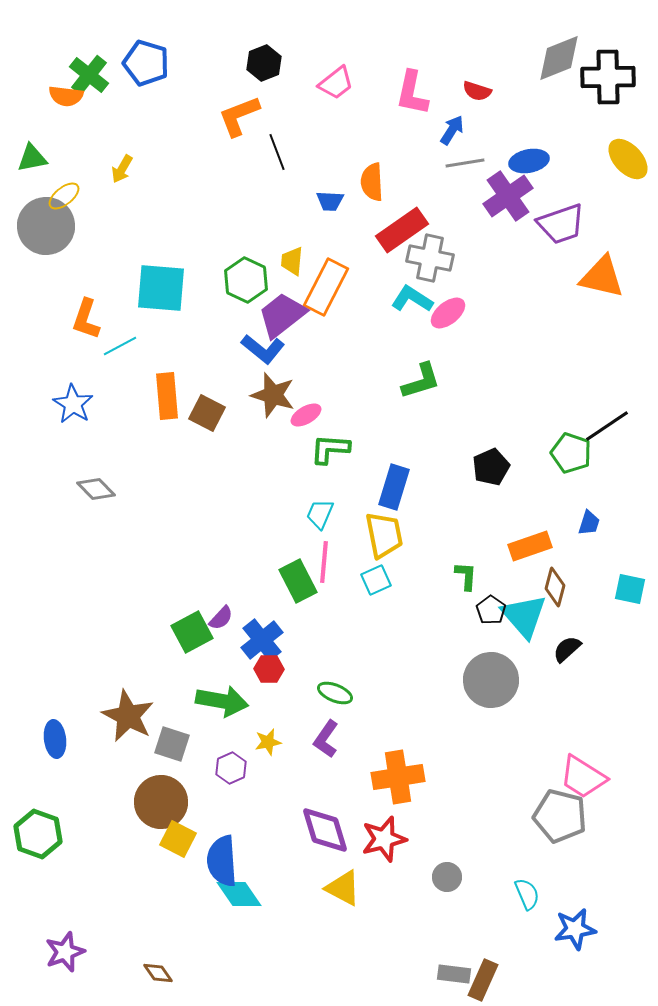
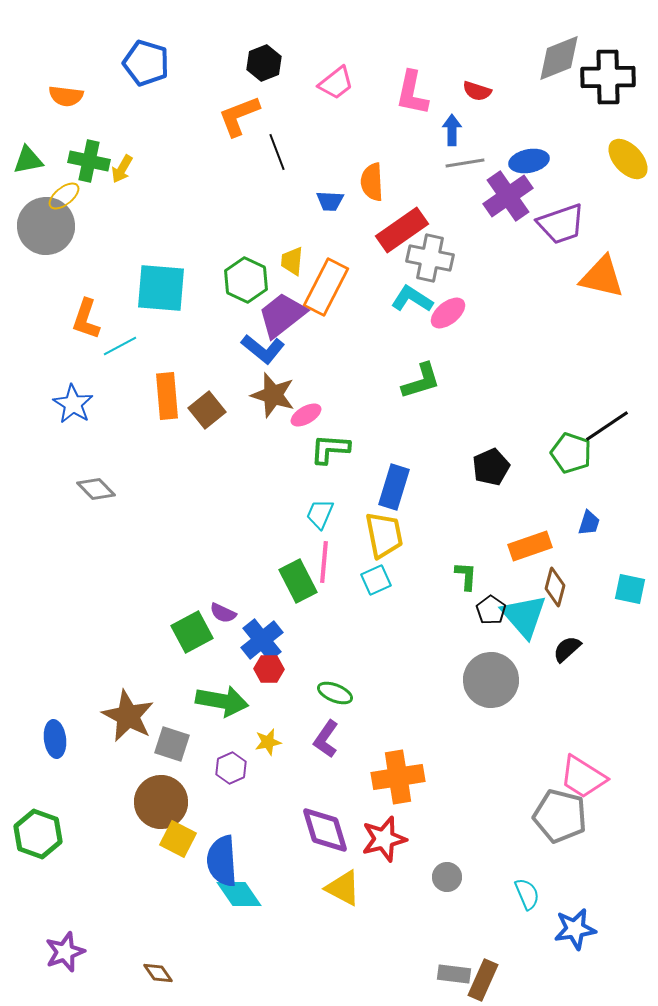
green cross at (89, 75): moved 86 px down; rotated 27 degrees counterclockwise
blue arrow at (452, 130): rotated 32 degrees counterclockwise
green triangle at (32, 158): moved 4 px left, 2 px down
brown square at (207, 413): moved 3 px up; rotated 24 degrees clockwise
purple semicircle at (221, 618): moved 2 px right, 5 px up; rotated 72 degrees clockwise
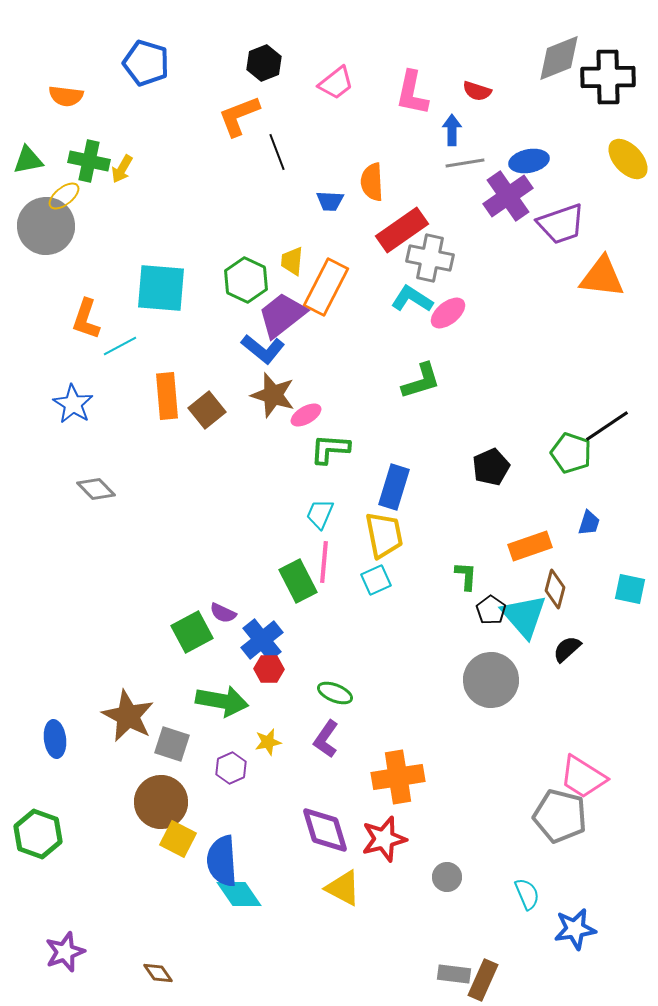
orange triangle at (602, 277): rotated 6 degrees counterclockwise
brown diamond at (555, 587): moved 2 px down
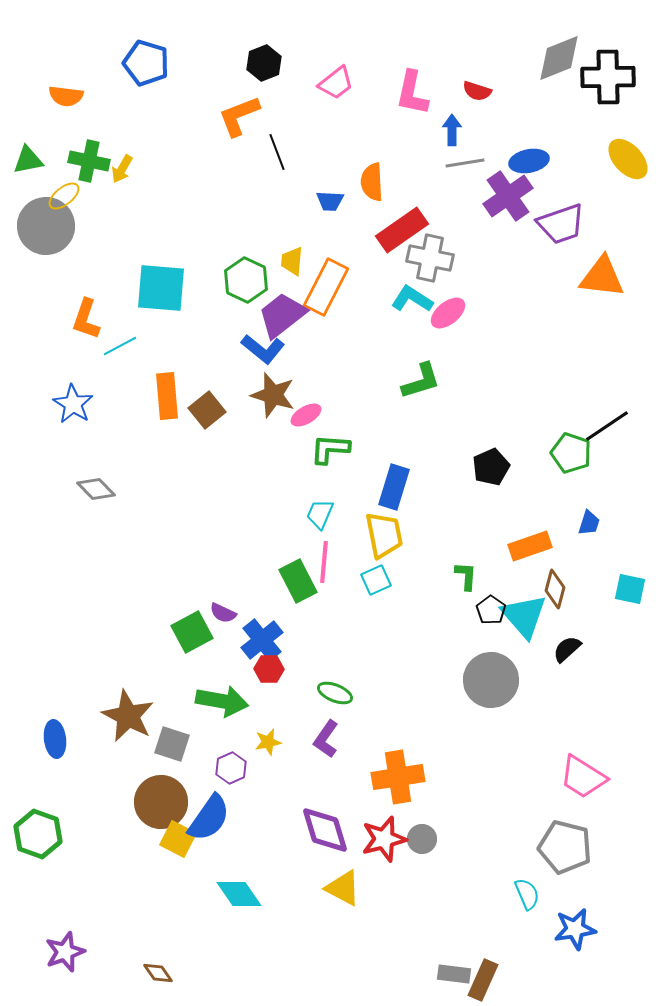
gray pentagon at (560, 816): moved 5 px right, 31 px down
blue semicircle at (222, 861): moved 13 px left, 43 px up; rotated 141 degrees counterclockwise
gray circle at (447, 877): moved 25 px left, 38 px up
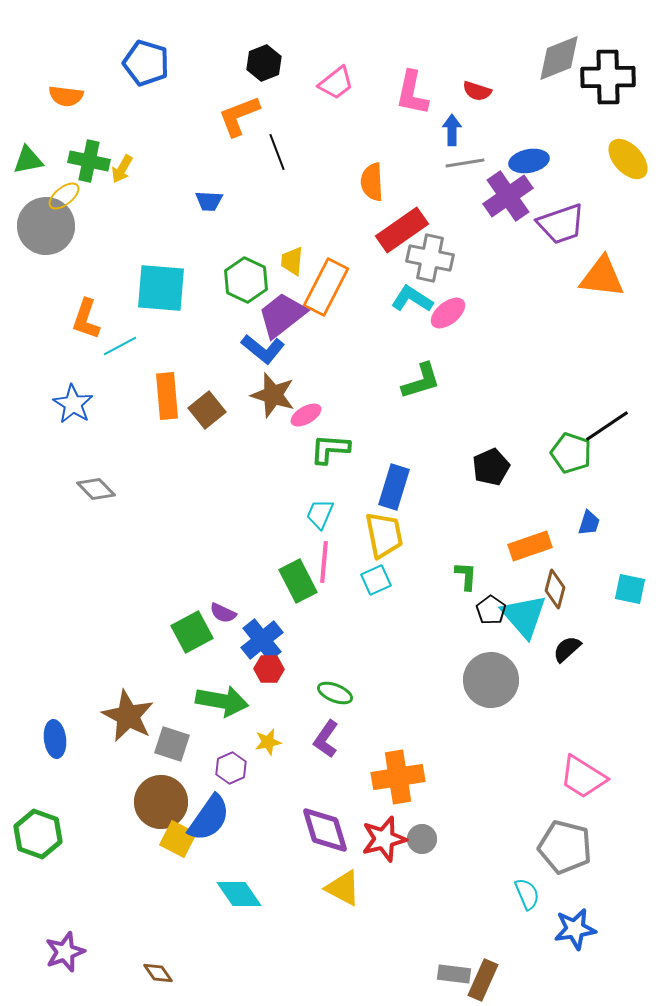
blue trapezoid at (330, 201): moved 121 px left
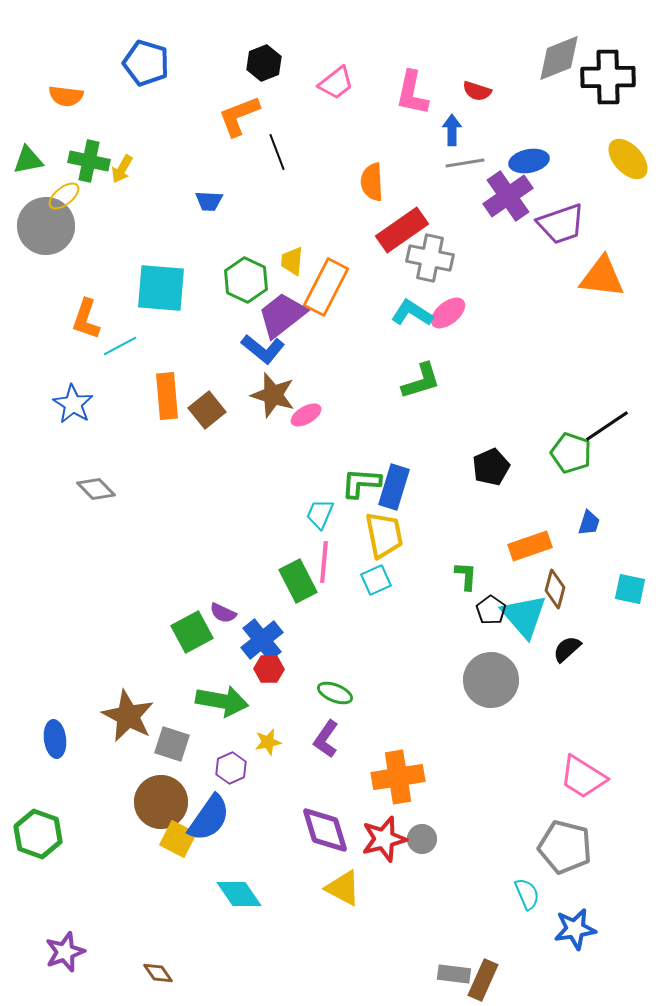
cyan L-shape at (412, 299): moved 14 px down
green L-shape at (330, 449): moved 31 px right, 34 px down
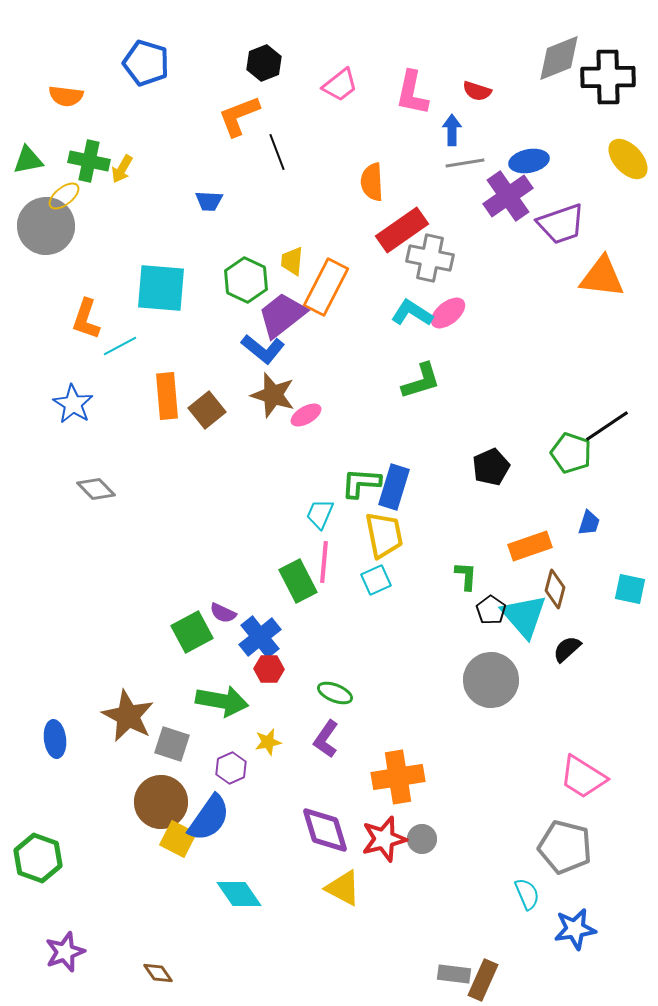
pink trapezoid at (336, 83): moved 4 px right, 2 px down
blue cross at (262, 640): moved 2 px left, 3 px up
green hexagon at (38, 834): moved 24 px down
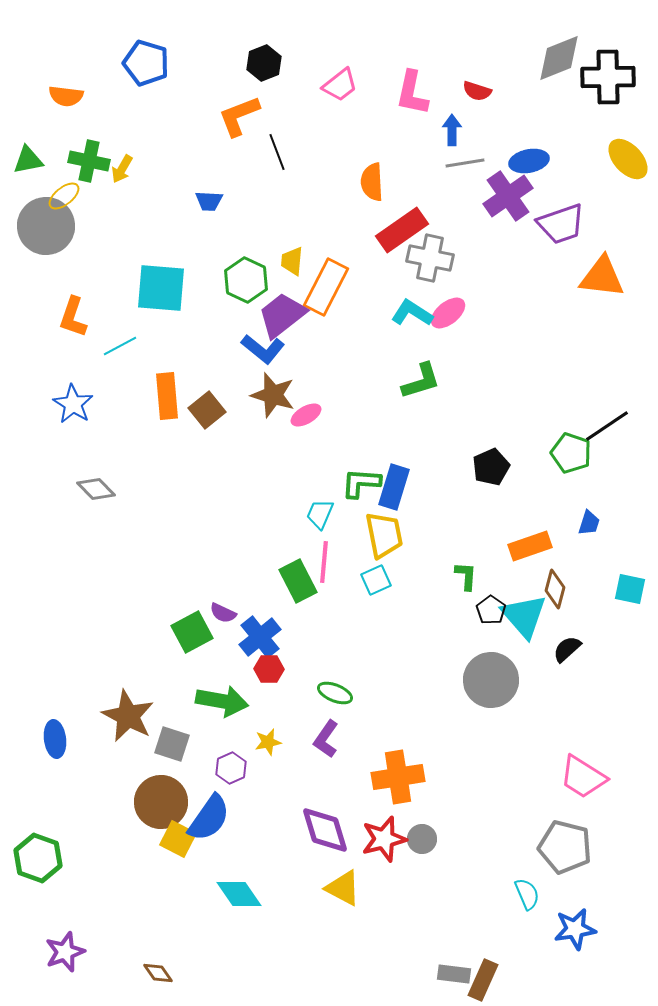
orange L-shape at (86, 319): moved 13 px left, 2 px up
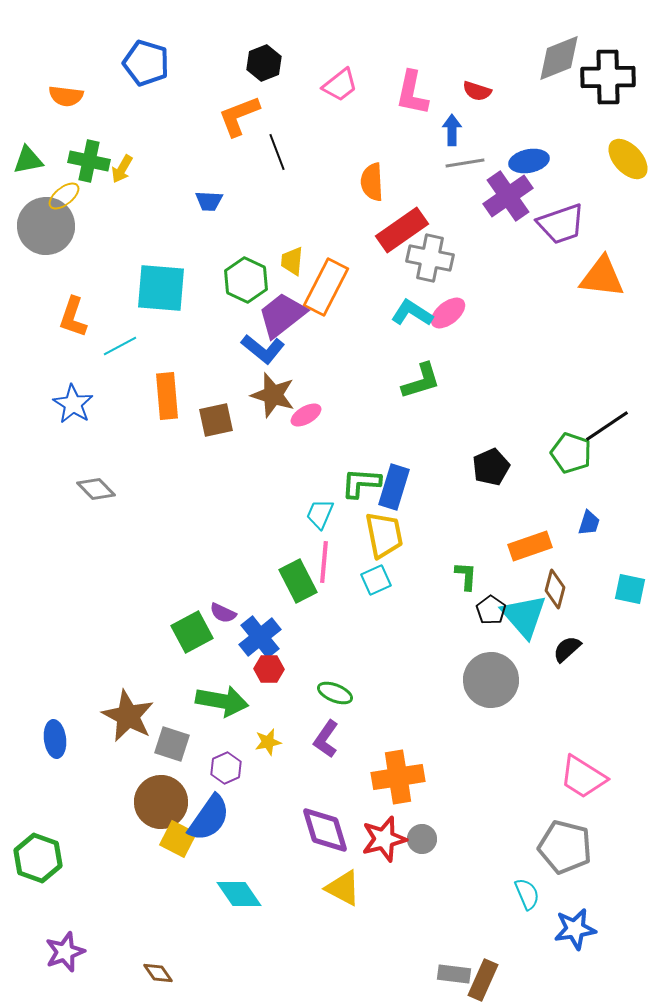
brown square at (207, 410): moved 9 px right, 10 px down; rotated 27 degrees clockwise
purple hexagon at (231, 768): moved 5 px left
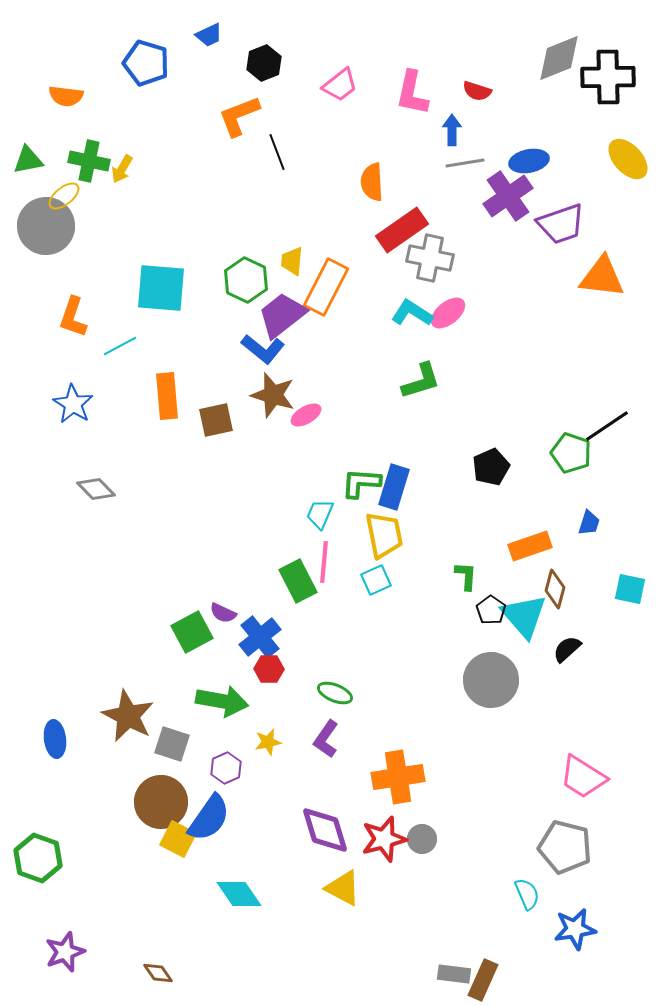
blue trapezoid at (209, 201): moved 166 px up; rotated 28 degrees counterclockwise
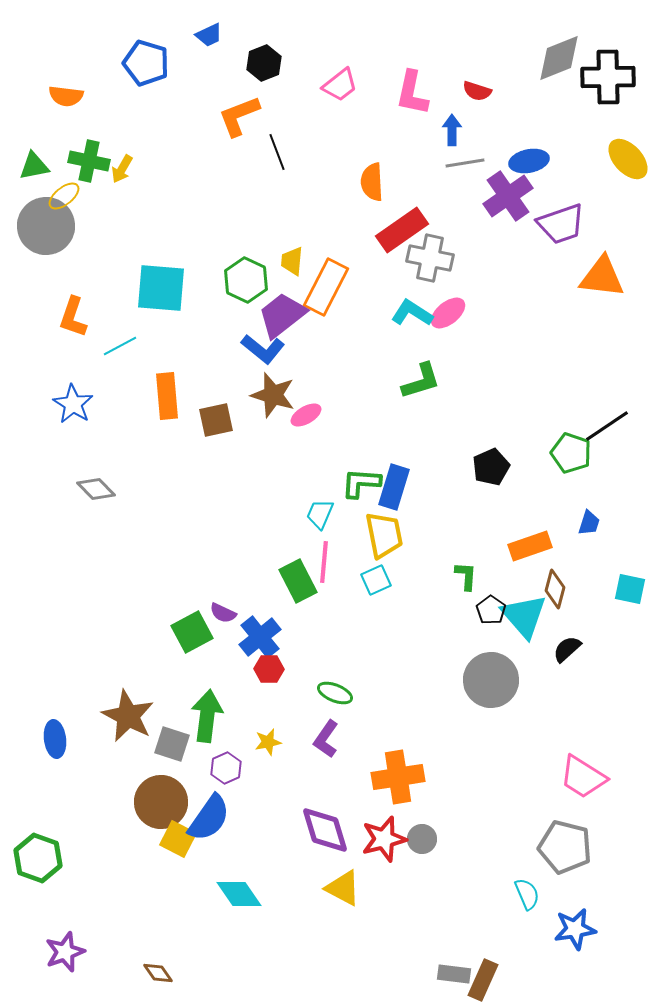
green triangle at (28, 160): moved 6 px right, 6 px down
green arrow at (222, 701): moved 15 px left, 15 px down; rotated 93 degrees counterclockwise
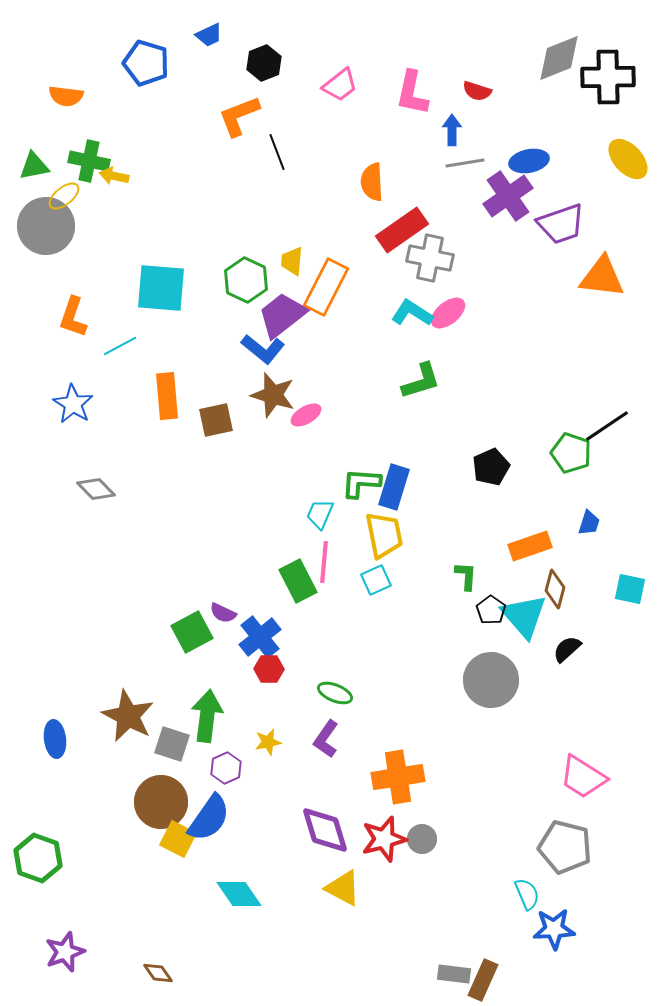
yellow arrow at (122, 169): moved 8 px left, 7 px down; rotated 72 degrees clockwise
blue star at (575, 929): moved 21 px left; rotated 6 degrees clockwise
